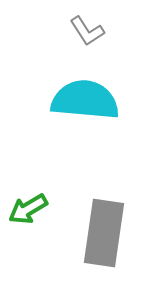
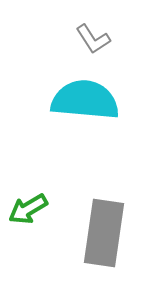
gray L-shape: moved 6 px right, 8 px down
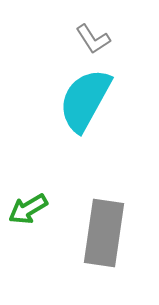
cyan semicircle: rotated 66 degrees counterclockwise
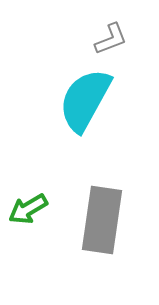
gray L-shape: moved 18 px right; rotated 78 degrees counterclockwise
gray rectangle: moved 2 px left, 13 px up
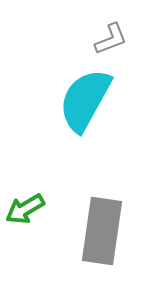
green arrow: moved 3 px left
gray rectangle: moved 11 px down
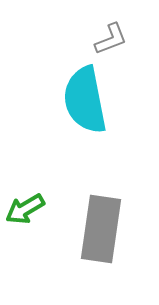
cyan semicircle: rotated 40 degrees counterclockwise
gray rectangle: moved 1 px left, 2 px up
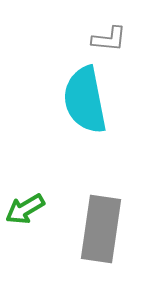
gray L-shape: moved 2 px left; rotated 27 degrees clockwise
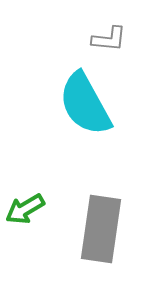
cyan semicircle: moved 4 px down; rotated 18 degrees counterclockwise
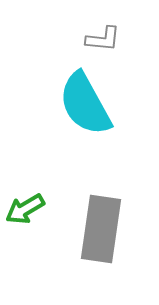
gray L-shape: moved 6 px left
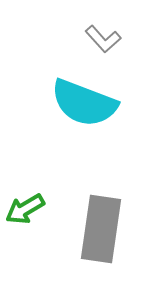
gray L-shape: rotated 42 degrees clockwise
cyan semicircle: moved 1 px left, 1 px up; rotated 40 degrees counterclockwise
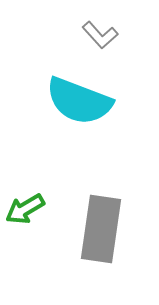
gray L-shape: moved 3 px left, 4 px up
cyan semicircle: moved 5 px left, 2 px up
